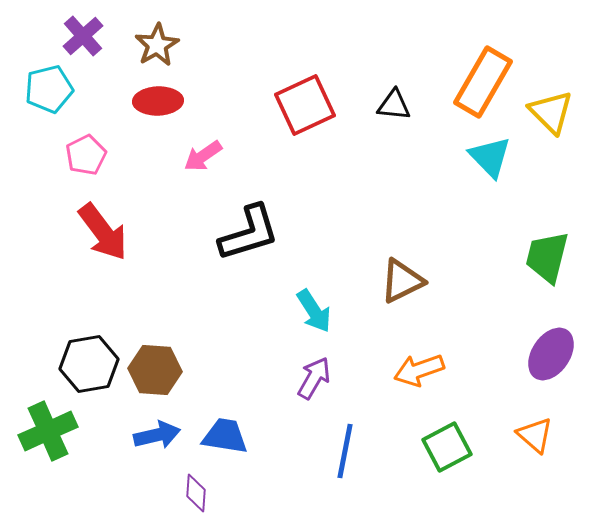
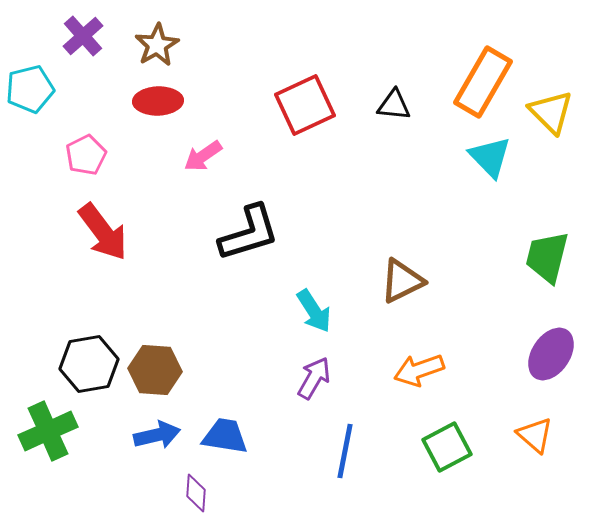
cyan pentagon: moved 19 px left
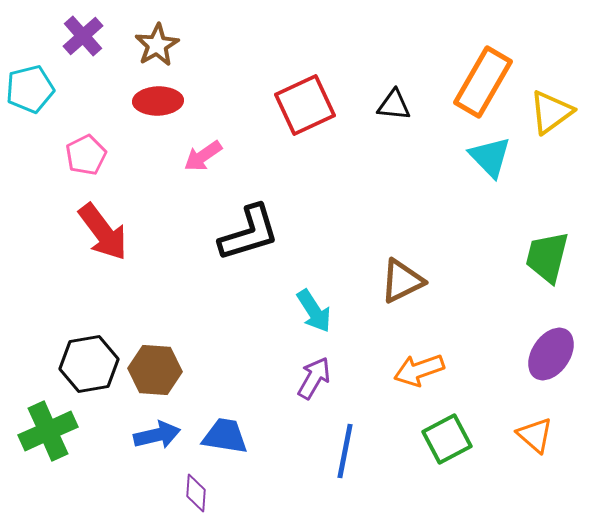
yellow triangle: rotated 39 degrees clockwise
green square: moved 8 px up
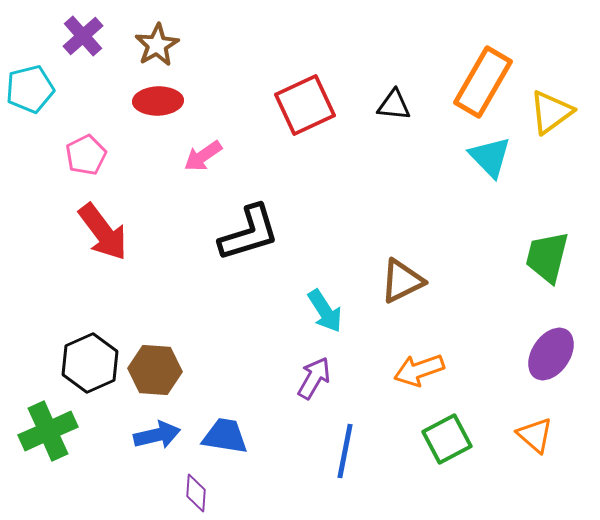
cyan arrow: moved 11 px right
black hexagon: moved 1 px right, 1 px up; rotated 14 degrees counterclockwise
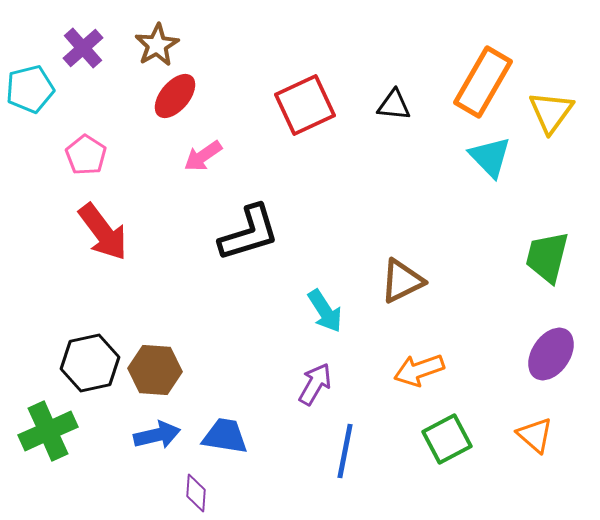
purple cross: moved 12 px down
red ellipse: moved 17 px right, 5 px up; rotated 48 degrees counterclockwise
yellow triangle: rotated 18 degrees counterclockwise
pink pentagon: rotated 12 degrees counterclockwise
black hexagon: rotated 12 degrees clockwise
purple arrow: moved 1 px right, 6 px down
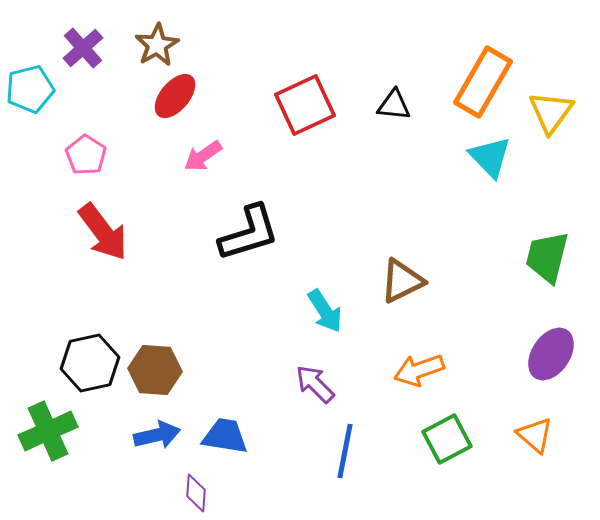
purple arrow: rotated 75 degrees counterclockwise
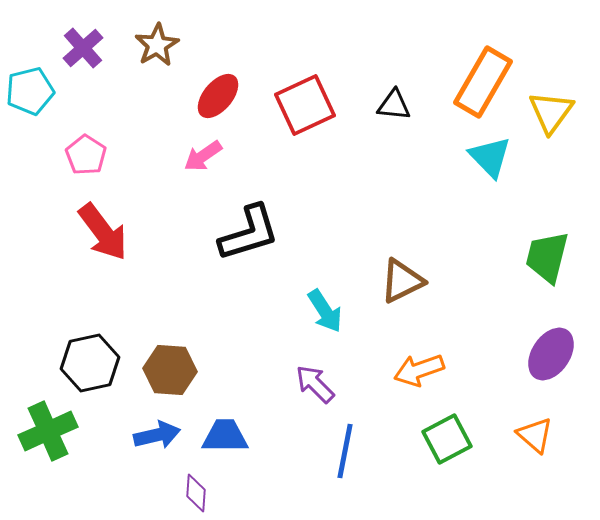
cyan pentagon: moved 2 px down
red ellipse: moved 43 px right
brown hexagon: moved 15 px right
blue trapezoid: rotated 9 degrees counterclockwise
